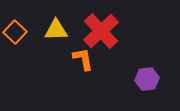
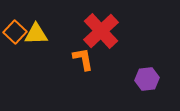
yellow triangle: moved 20 px left, 4 px down
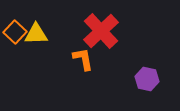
purple hexagon: rotated 20 degrees clockwise
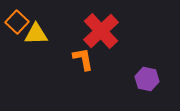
orange square: moved 2 px right, 10 px up
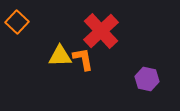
yellow triangle: moved 24 px right, 22 px down
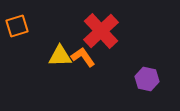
orange square: moved 4 px down; rotated 30 degrees clockwise
orange L-shape: moved 2 px up; rotated 25 degrees counterclockwise
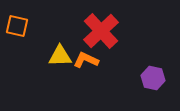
orange square: rotated 30 degrees clockwise
orange L-shape: moved 3 px right, 3 px down; rotated 30 degrees counterclockwise
purple hexagon: moved 6 px right, 1 px up
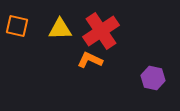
red cross: rotated 9 degrees clockwise
yellow triangle: moved 27 px up
orange L-shape: moved 4 px right
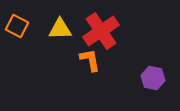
orange square: rotated 15 degrees clockwise
orange L-shape: rotated 55 degrees clockwise
